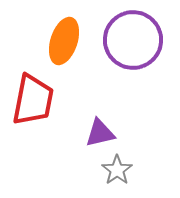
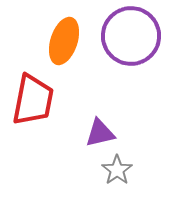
purple circle: moved 2 px left, 4 px up
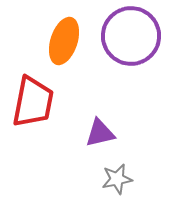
red trapezoid: moved 2 px down
gray star: moved 9 px down; rotated 24 degrees clockwise
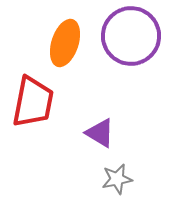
orange ellipse: moved 1 px right, 2 px down
purple triangle: rotated 44 degrees clockwise
